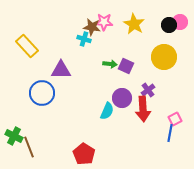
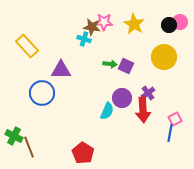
purple cross: moved 3 px down
red arrow: moved 1 px down
red pentagon: moved 1 px left, 1 px up
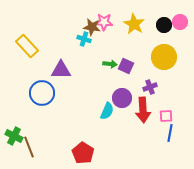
black circle: moved 5 px left
purple cross: moved 2 px right, 6 px up; rotated 16 degrees clockwise
pink square: moved 9 px left, 3 px up; rotated 24 degrees clockwise
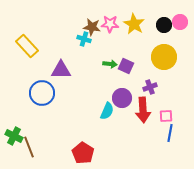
pink star: moved 6 px right, 2 px down
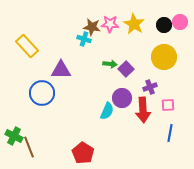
purple square: moved 3 px down; rotated 21 degrees clockwise
pink square: moved 2 px right, 11 px up
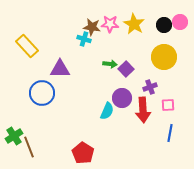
purple triangle: moved 1 px left, 1 px up
green cross: rotated 30 degrees clockwise
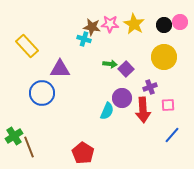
blue line: moved 2 px right, 2 px down; rotated 30 degrees clockwise
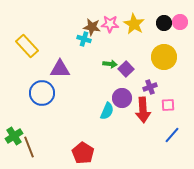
black circle: moved 2 px up
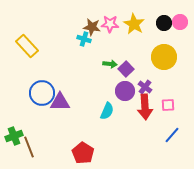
purple triangle: moved 33 px down
purple cross: moved 5 px left; rotated 32 degrees counterclockwise
purple circle: moved 3 px right, 7 px up
red arrow: moved 2 px right, 3 px up
green cross: rotated 12 degrees clockwise
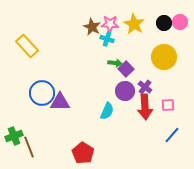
brown star: rotated 18 degrees clockwise
cyan cross: moved 23 px right
green arrow: moved 5 px right, 1 px up
